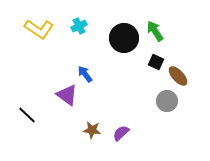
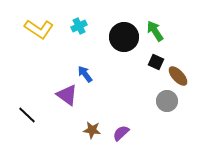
black circle: moved 1 px up
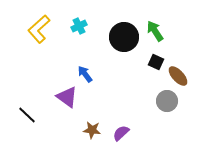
yellow L-shape: rotated 104 degrees clockwise
purple triangle: moved 2 px down
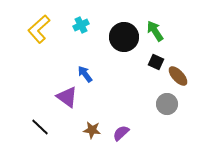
cyan cross: moved 2 px right, 1 px up
gray circle: moved 3 px down
black line: moved 13 px right, 12 px down
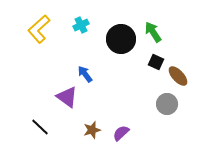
green arrow: moved 2 px left, 1 px down
black circle: moved 3 px left, 2 px down
brown star: rotated 24 degrees counterclockwise
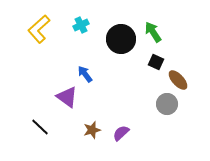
brown ellipse: moved 4 px down
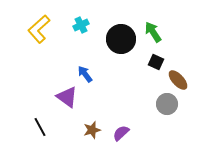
black line: rotated 18 degrees clockwise
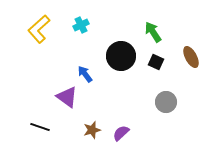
black circle: moved 17 px down
brown ellipse: moved 13 px right, 23 px up; rotated 15 degrees clockwise
gray circle: moved 1 px left, 2 px up
black line: rotated 42 degrees counterclockwise
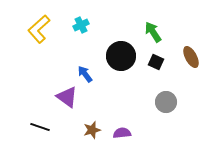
purple semicircle: moved 1 px right; rotated 36 degrees clockwise
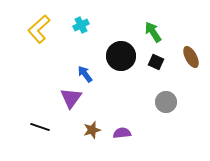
purple triangle: moved 4 px right, 1 px down; rotated 30 degrees clockwise
